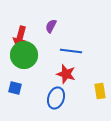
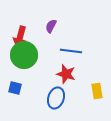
yellow rectangle: moved 3 px left
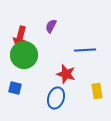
blue line: moved 14 px right, 1 px up; rotated 10 degrees counterclockwise
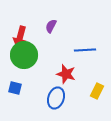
yellow rectangle: rotated 35 degrees clockwise
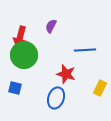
yellow rectangle: moved 3 px right, 3 px up
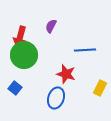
blue square: rotated 24 degrees clockwise
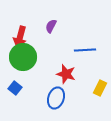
green circle: moved 1 px left, 2 px down
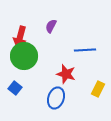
green circle: moved 1 px right, 1 px up
yellow rectangle: moved 2 px left, 1 px down
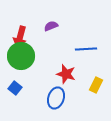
purple semicircle: rotated 40 degrees clockwise
blue line: moved 1 px right, 1 px up
green circle: moved 3 px left
yellow rectangle: moved 2 px left, 4 px up
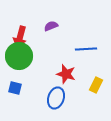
green circle: moved 2 px left
blue square: rotated 24 degrees counterclockwise
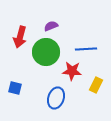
green circle: moved 27 px right, 4 px up
red star: moved 6 px right, 3 px up; rotated 12 degrees counterclockwise
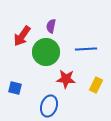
purple semicircle: rotated 56 degrees counterclockwise
red arrow: moved 2 px right, 1 px up; rotated 20 degrees clockwise
red star: moved 6 px left, 8 px down
blue ellipse: moved 7 px left, 8 px down
